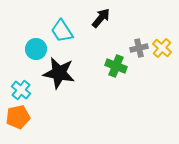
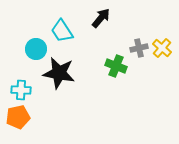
cyan cross: rotated 36 degrees counterclockwise
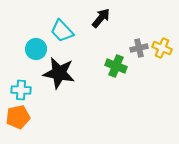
cyan trapezoid: rotated 10 degrees counterclockwise
yellow cross: rotated 18 degrees counterclockwise
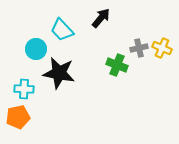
cyan trapezoid: moved 1 px up
green cross: moved 1 px right, 1 px up
cyan cross: moved 3 px right, 1 px up
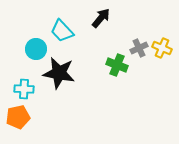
cyan trapezoid: moved 1 px down
gray cross: rotated 12 degrees counterclockwise
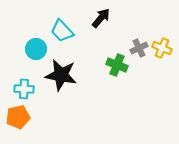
black star: moved 2 px right, 2 px down
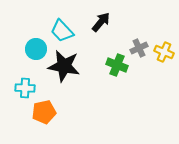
black arrow: moved 4 px down
yellow cross: moved 2 px right, 4 px down
black star: moved 3 px right, 9 px up
cyan cross: moved 1 px right, 1 px up
orange pentagon: moved 26 px right, 5 px up
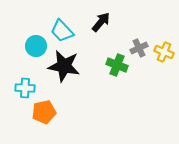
cyan circle: moved 3 px up
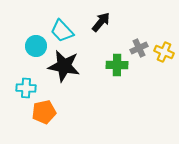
green cross: rotated 20 degrees counterclockwise
cyan cross: moved 1 px right
